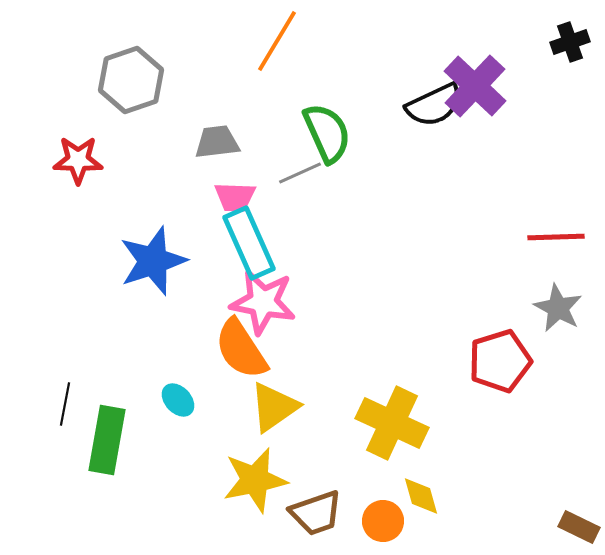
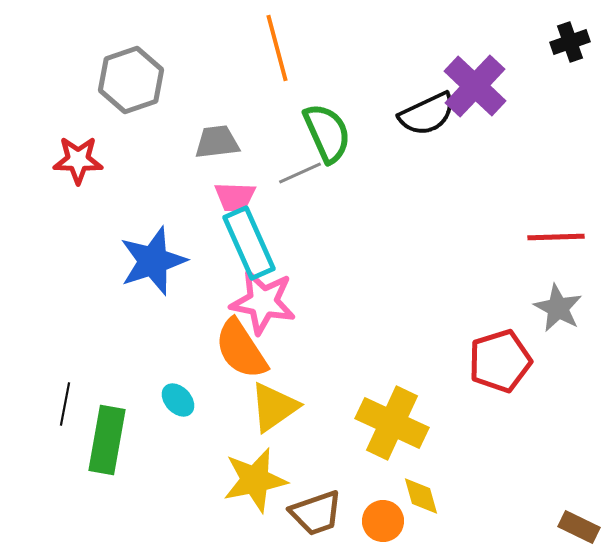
orange line: moved 7 px down; rotated 46 degrees counterclockwise
black semicircle: moved 7 px left, 9 px down
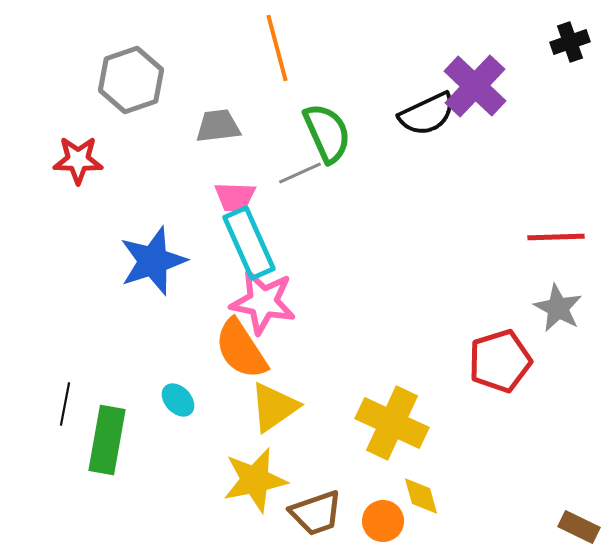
gray trapezoid: moved 1 px right, 16 px up
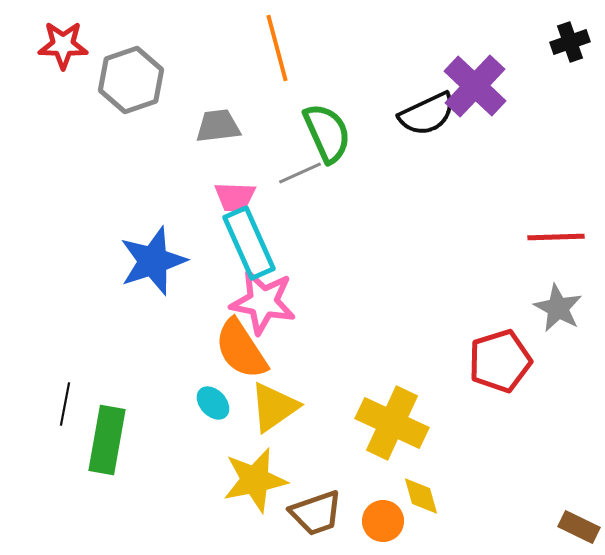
red star: moved 15 px left, 115 px up
cyan ellipse: moved 35 px right, 3 px down
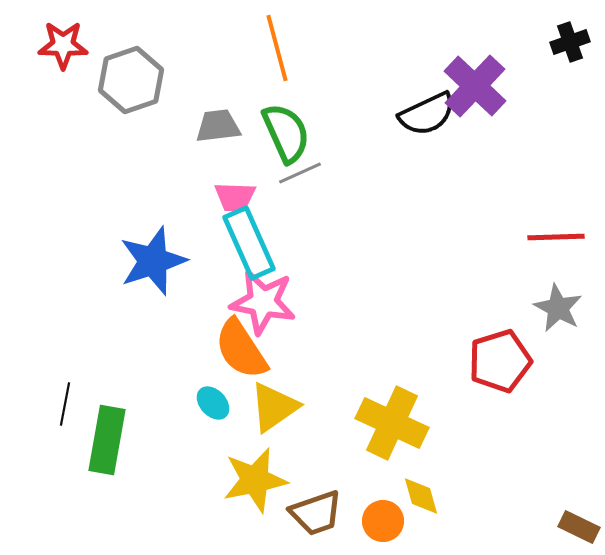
green semicircle: moved 41 px left
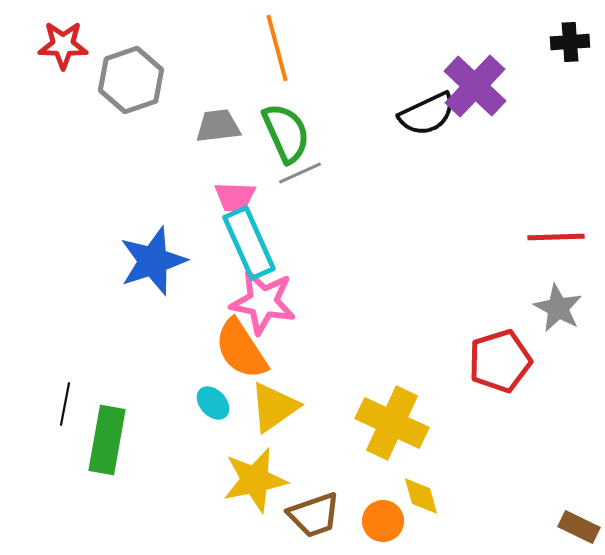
black cross: rotated 15 degrees clockwise
brown trapezoid: moved 2 px left, 2 px down
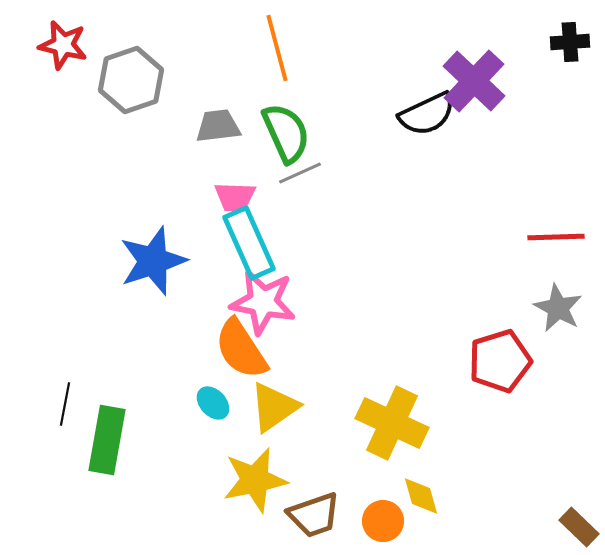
red star: rotated 12 degrees clockwise
purple cross: moved 1 px left, 5 px up
brown rectangle: rotated 18 degrees clockwise
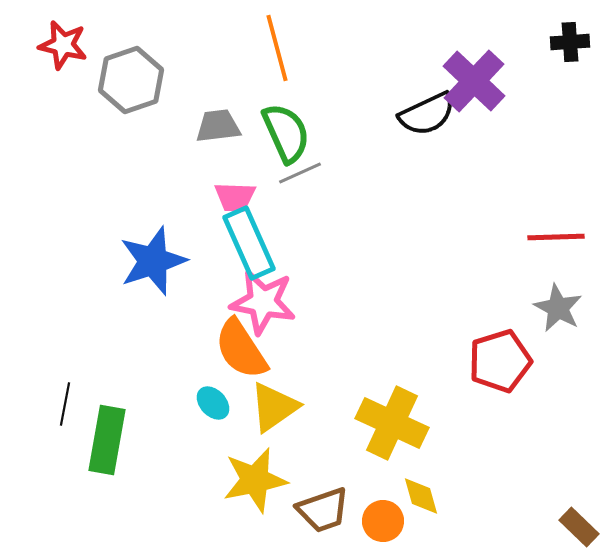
brown trapezoid: moved 9 px right, 5 px up
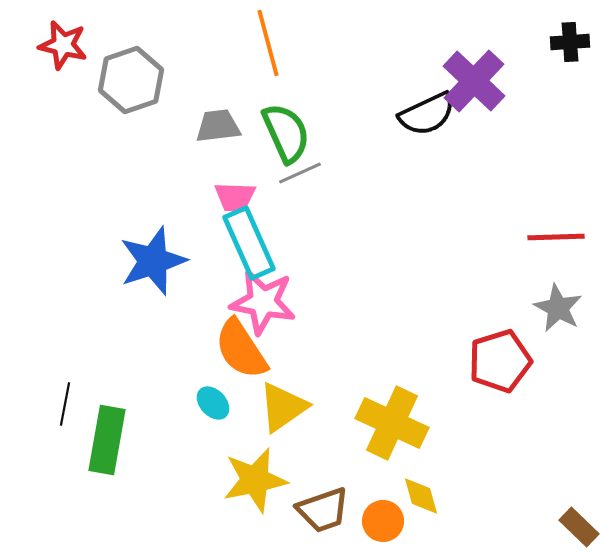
orange line: moved 9 px left, 5 px up
yellow triangle: moved 9 px right
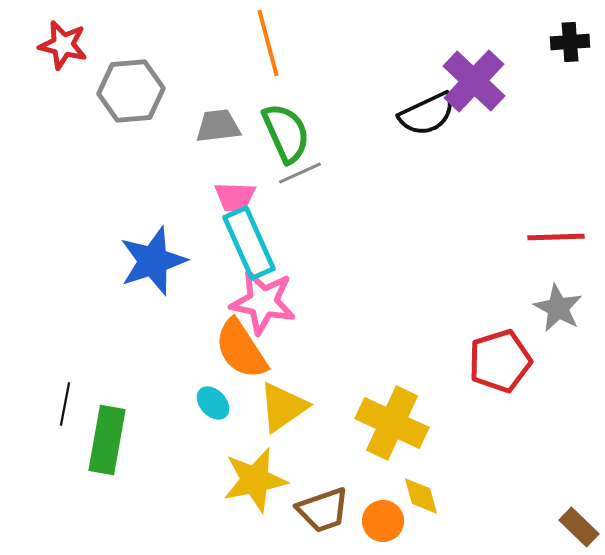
gray hexagon: moved 11 px down; rotated 14 degrees clockwise
